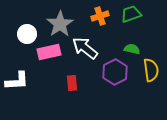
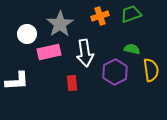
white arrow: moved 5 px down; rotated 136 degrees counterclockwise
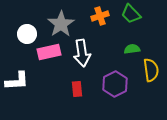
green trapezoid: rotated 115 degrees counterclockwise
gray star: moved 1 px right
green semicircle: rotated 21 degrees counterclockwise
white arrow: moved 3 px left
purple hexagon: moved 12 px down
red rectangle: moved 5 px right, 6 px down
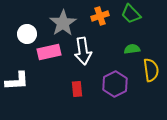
gray star: moved 2 px right, 1 px up
white arrow: moved 1 px right, 2 px up
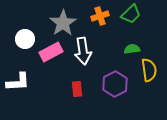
green trapezoid: rotated 90 degrees counterclockwise
white circle: moved 2 px left, 5 px down
pink rectangle: moved 2 px right; rotated 15 degrees counterclockwise
yellow semicircle: moved 2 px left
white L-shape: moved 1 px right, 1 px down
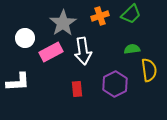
white circle: moved 1 px up
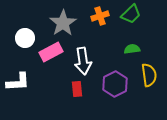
white arrow: moved 10 px down
yellow semicircle: moved 5 px down
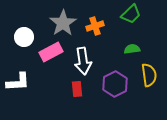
orange cross: moved 5 px left, 10 px down
white circle: moved 1 px left, 1 px up
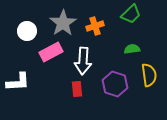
white circle: moved 3 px right, 6 px up
white arrow: rotated 12 degrees clockwise
purple hexagon: rotated 15 degrees counterclockwise
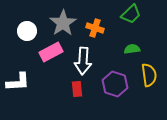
orange cross: moved 2 px down; rotated 36 degrees clockwise
